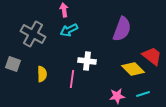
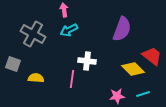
yellow semicircle: moved 6 px left, 4 px down; rotated 84 degrees counterclockwise
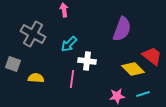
cyan arrow: moved 14 px down; rotated 18 degrees counterclockwise
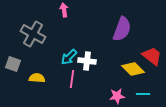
cyan arrow: moved 13 px down
yellow semicircle: moved 1 px right
cyan line: rotated 16 degrees clockwise
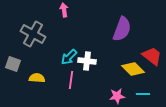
pink line: moved 1 px left, 1 px down
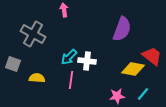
yellow diamond: rotated 35 degrees counterclockwise
cyan line: rotated 48 degrees counterclockwise
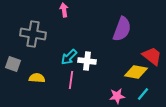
gray cross: rotated 20 degrees counterclockwise
yellow diamond: moved 3 px right, 3 px down
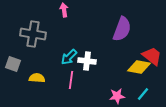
yellow diamond: moved 3 px right, 5 px up
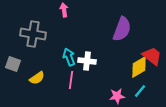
cyan arrow: rotated 114 degrees clockwise
yellow diamond: rotated 40 degrees counterclockwise
yellow semicircle: rotated 140 degrees clockwise
cyan line: moved 3 px left, 3 px up
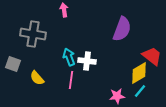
yellow diamond: moved 6 px down
yellow semicircle: rotated 84 degrees clockwise
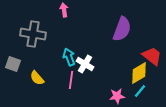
white cross: moved 2 px left, 3 px down; rotated 24 degrees clockwise
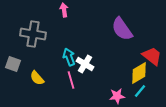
purple semicircle: rotated 125 degrees clockwise
pink line: rotated 24 degrees counterclockwise
